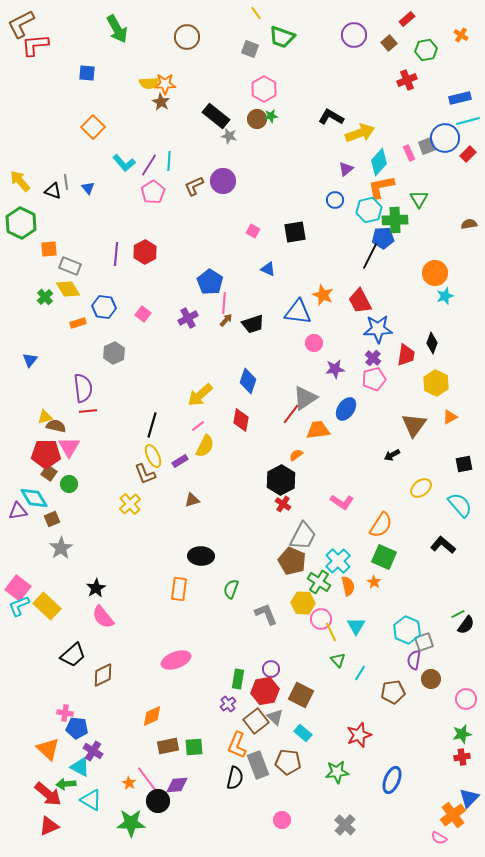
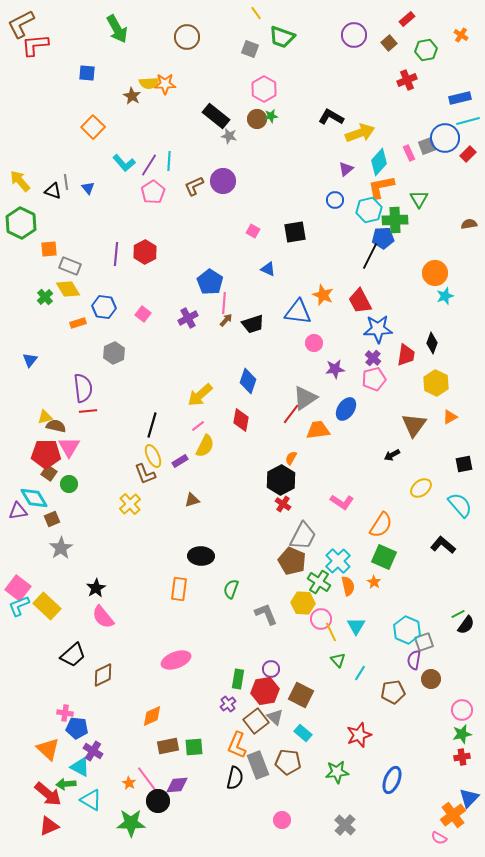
brown star at (161, 102): moved 29 px left, 6 px up
orange semicircle at (296, 455): moved 5 px left, 3 px down; rotated 24 degrees counterclockwise
pink circle at (466, 699): moved 4 px left, 11 px down
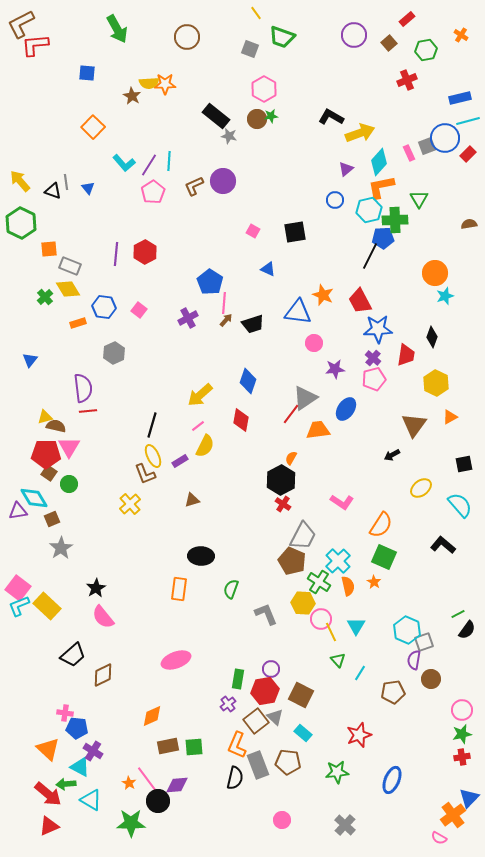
pink square at (143, 314): moved 4 px left, 4 px up
black diamond at (432, 343): moved 6 px up
black semicircle at (466, 625): moved 1 px right, 5 px down
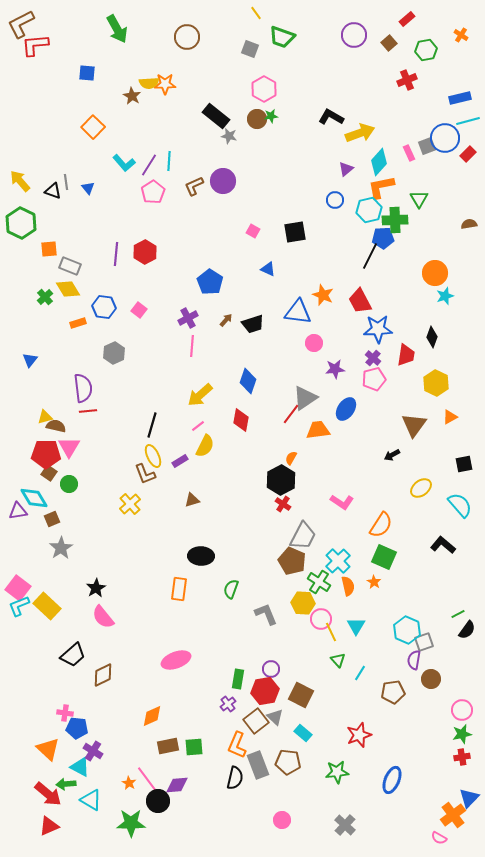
pink line at (224, 303): moved 32 px left, 43 px down
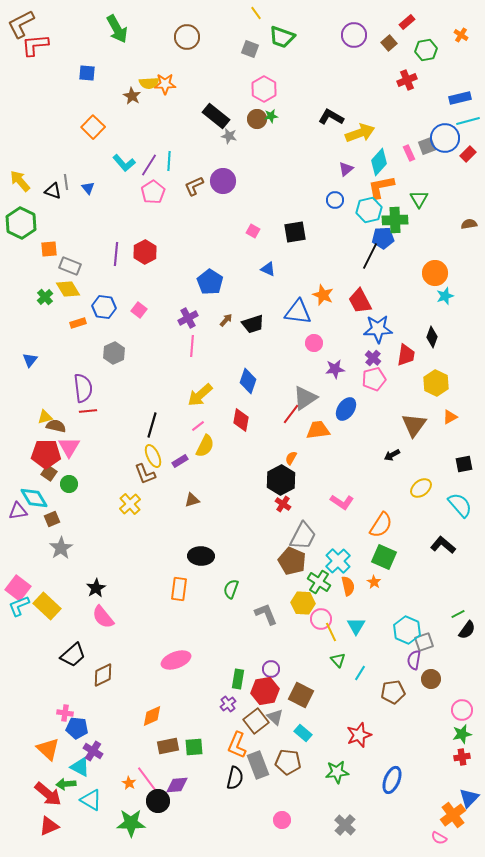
red rectangle at (407, 19): moved 3 px down
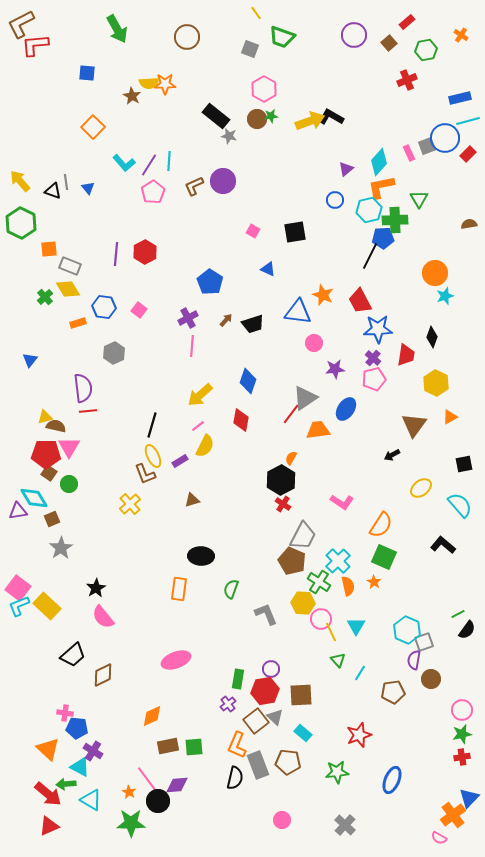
yellow arrow at (360, 133): moved 50 px left, 12 px up
brown square at (301, 695): rotated 30 degrees counterclockwise
orange star at (129, 783): moved 9 px down
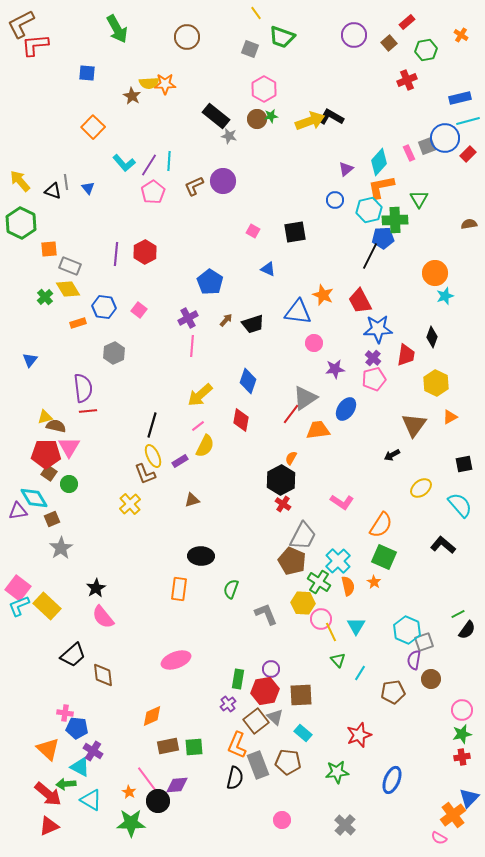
brown diamond at (103, 675): rotated 70 degrees counterclockwise
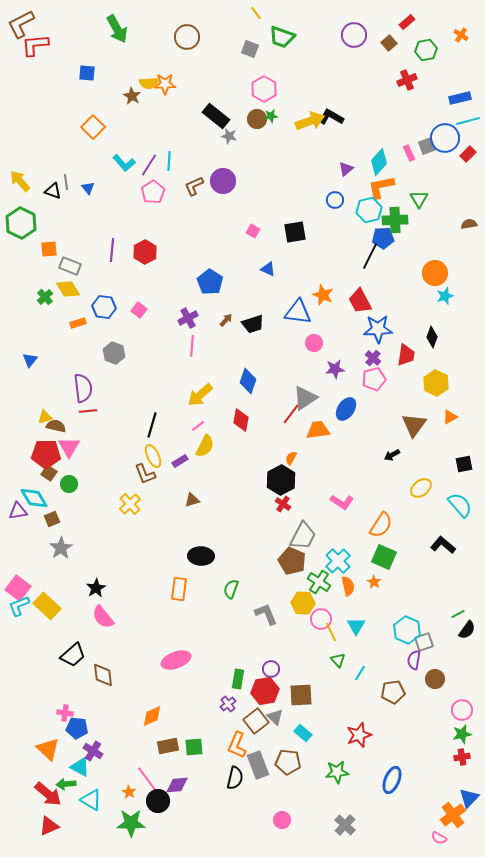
purple line at (116, 254): moved 4 px left, 4 px up
gray hexagon at (114, 353): rotated 15 degrees counterclockwise
brown circle at (431, 679): moved 4 px right
